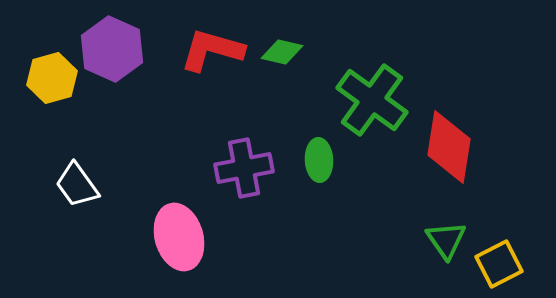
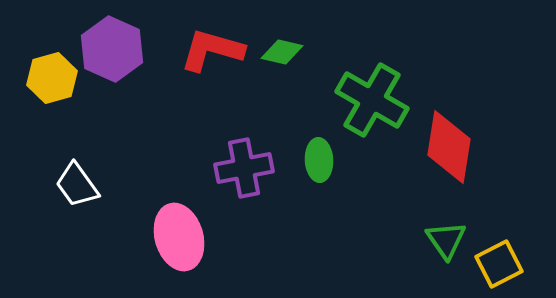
green cross: rotated 6 degrees counterclockwise
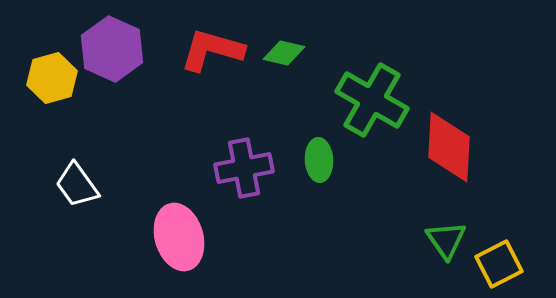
green diamond: moved 2 px right, 1 px down
red diamond: rotated 6 degrees counterclockwise
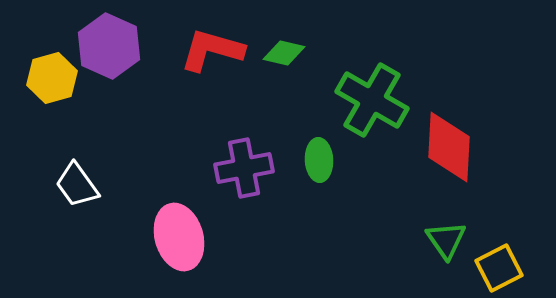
purple hexagon: moved 3 px left, 3 px up
yellow square: moved 4 px down
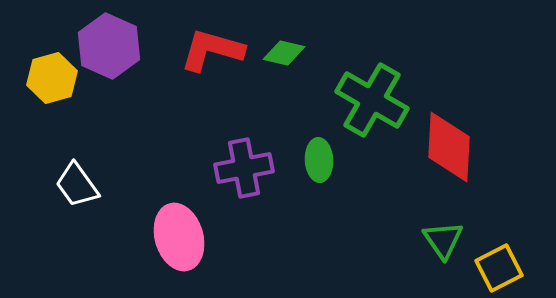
green triangle: moved 3 px left
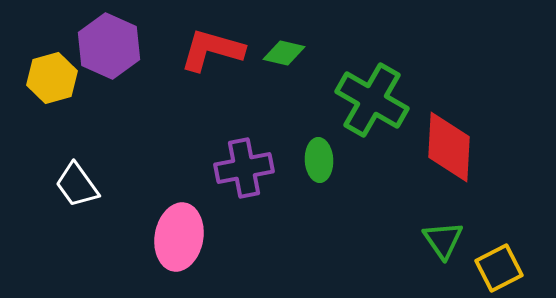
pink ellipse: rotated 26 degrees clockwise
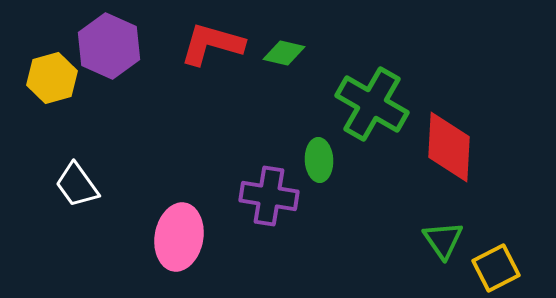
red L-shape: moved 6 px up
green cross: moved 4 px down
purple cross: moved 25 px right, 28 px down; rotated 20 degrees clockwise
yellow square: moved 3 px left
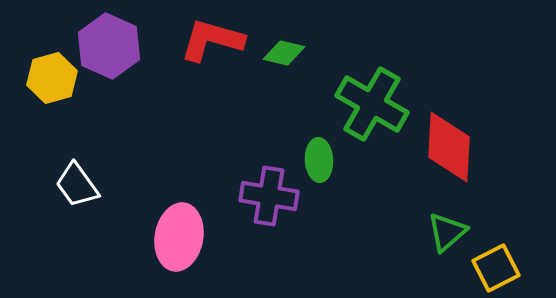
red L-shape: moved 4 px up
green triangle: moved 4 px right, 8 px up; rotated 24 degrees clockwise
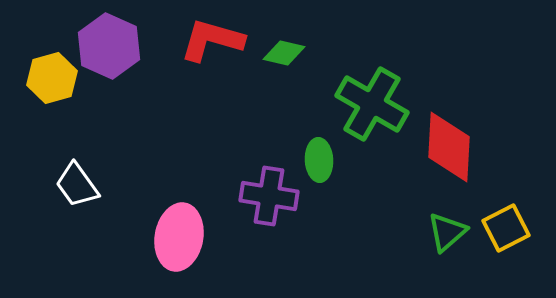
yellow square: moved 10 px right, 40 px up
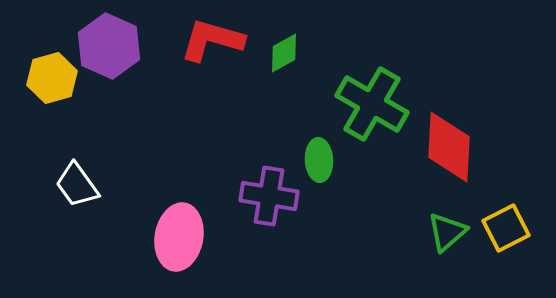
green diamond: rotated 42 degrees counterclockwise
